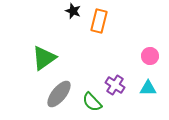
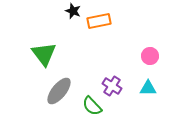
orange rectangle: rotated 65 degrees clockwise
green triangle: moved 4 px up; rotated 32 degrees counterclockwise
purple cross: moved 3 px left, 1 px down
gray ellipse: moved 3 px up
green semicircle: moved 4 px down
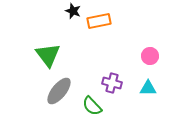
green triangle: moved 4 px right, 1 px down
purple cross: moved 3 px up; rotated 18 degrees counterclockwise
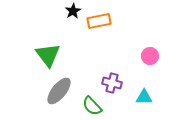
black star: rotated 21 degrees clockwise
cyan triangle: moved 4 px left, 9 px down
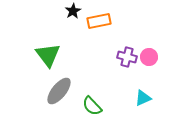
pink circle: moved 1 px left, 1 px down
purple cross: moved 15 px right, 26 px up
cyan triangle: moved 1 px left, 1 px down; rotated 24 degrees counterclockwise
